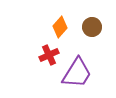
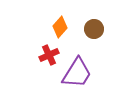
brown circle: moved 2 px right, 2 px down
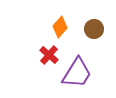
red cross: rotated 24 degrees counterclockwise
